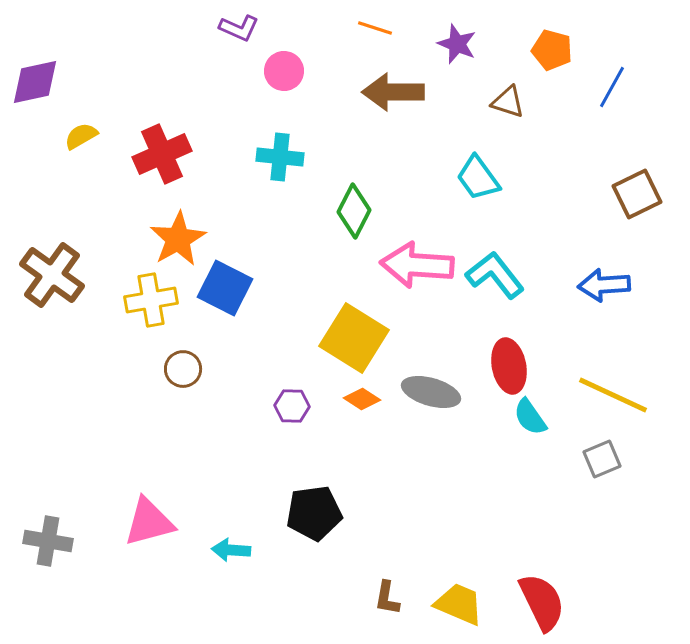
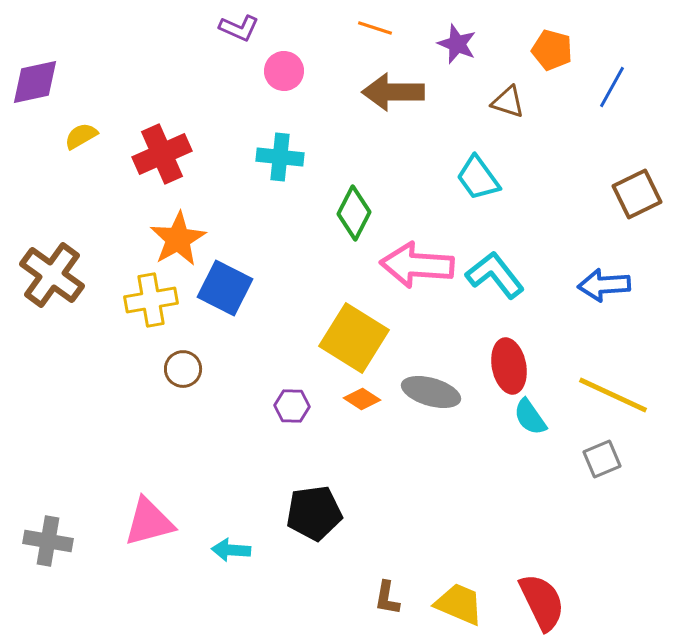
green diamond: moved 2 px down
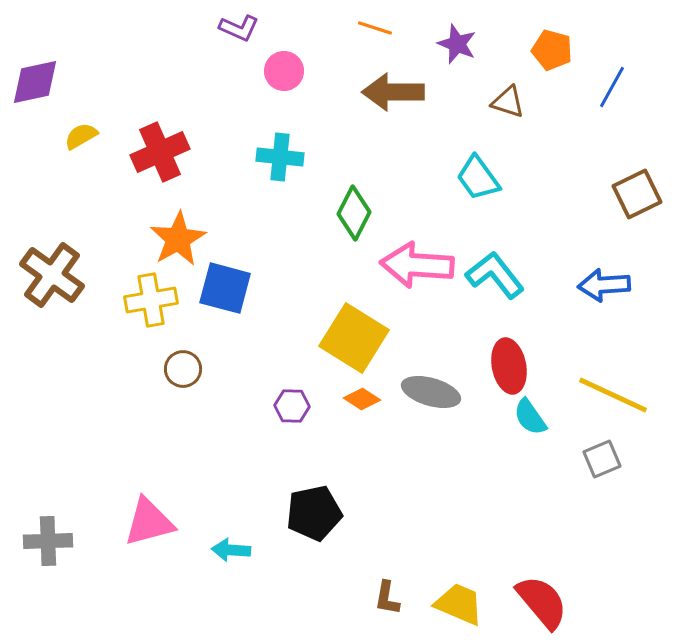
red cross: moved 2 px left, 2 px up
blue square: rotated 12 degrees counterclockwise
black pentagon: rotated 4 degrees counterclockwise
gray cross: rotated 12 degrees counterclockwise
red semicircle: rotated 14 degrees counterclockwise
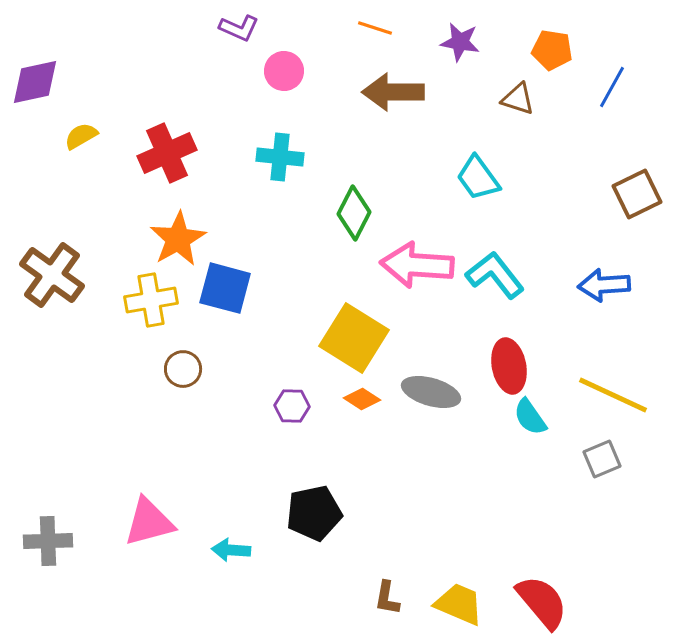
purple star: moved 3 px right, 2 px up; rotated 12 degrees counterclockwise
orange pentagon: rotated 6 degrees counterclockwise
brown triangle: moved 10 px right, 3 px up
red cross: moved 7 px right, 1 px down
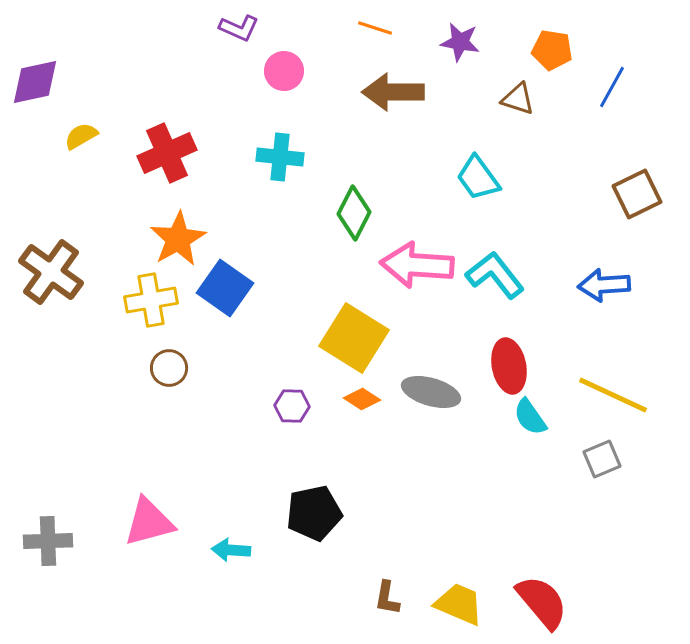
brown cross: moved 1 px left, 3 px up
blue square: rotated 20 degrees clockwise
brown circle: moved 14 px left, 1 px up
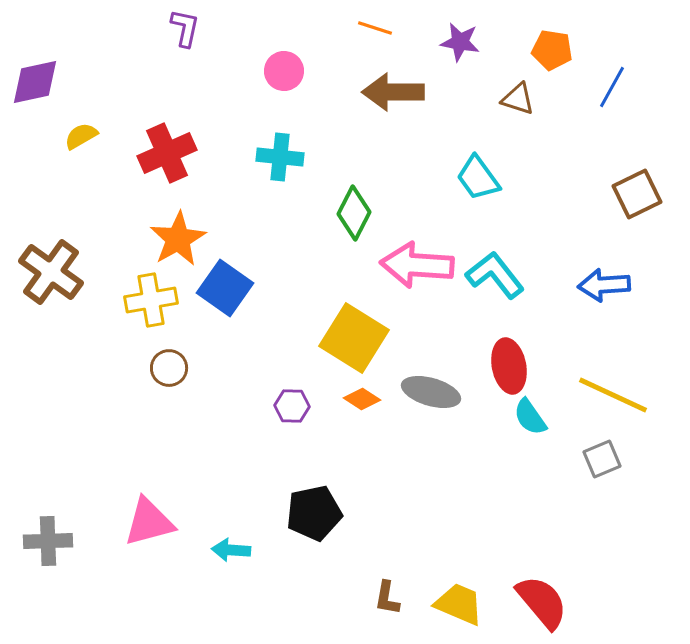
purple L-shape: moved 54 px left; rotated 102 degrees counterclockwise
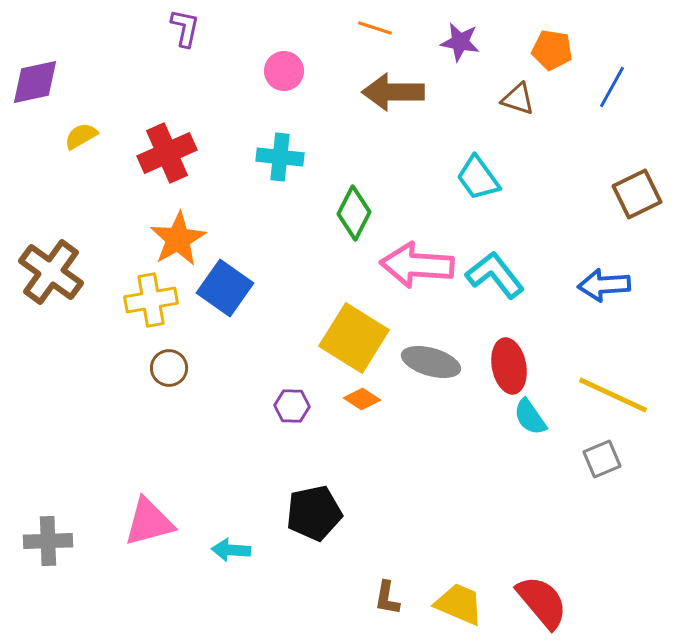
gray ellipse: moved 30 px up
